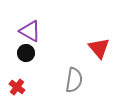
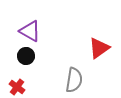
red triangle: rotated 35 degrees clockwise
black circle: moved 3 px down
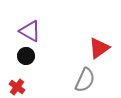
gray semicircle: moved 11 px right; rotated 15 degrees clockwise
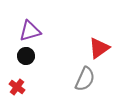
purple triangle: rotated 45 degrees counterclockwise
gray semicircle: moved 1 px up
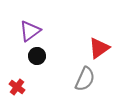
purple triangle: rotated 20 degrees counterclockwise
black circle: moved 11 px right
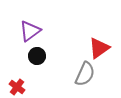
gray semicircle: moved 5 px up
